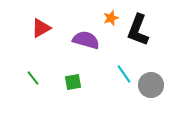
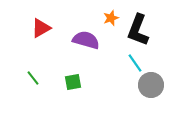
cyan line: moved 11 px right, 11 px up
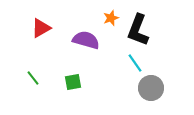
gray circle: moved 3 px down
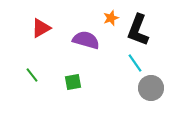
green line: moved 1 px left, 3 px up
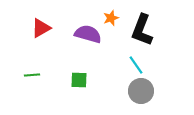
black L-shape: moved 4 px right
purple semicircle: moved 2 px right, 6 px up
cyan line: moved 1 px right, 2 px down
green line: rotated 56 degrees counterclockwise
green square: moved 6 px right, 2 px up; rotated 12 degrees clockwise
gray circle: moved 10 px left, 3 px down
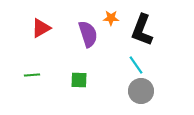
orange star: rotated 21 degrees clockwise
purple semicircle: rotated 56 degrees clockwise
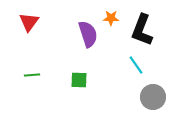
red triangle: moved 12 px left, 6 px up; rotated 25 degrees counterclockwise
gray circle: moved 12 px right, 6 px down
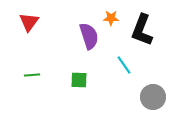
purple semicircle: moved 1 px right, 2 px down
cyan line: moved 12 px left
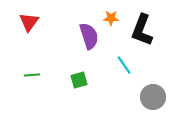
green square: rotated 18 degrees counterclockwise
